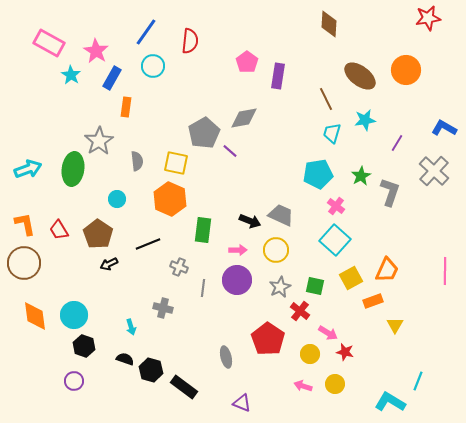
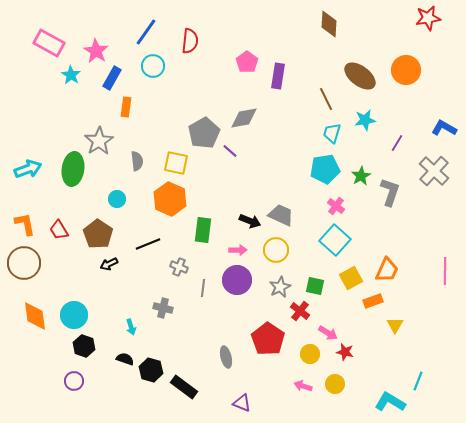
cyan pentagon at (318, 174): moved 7 px right, 5 px up
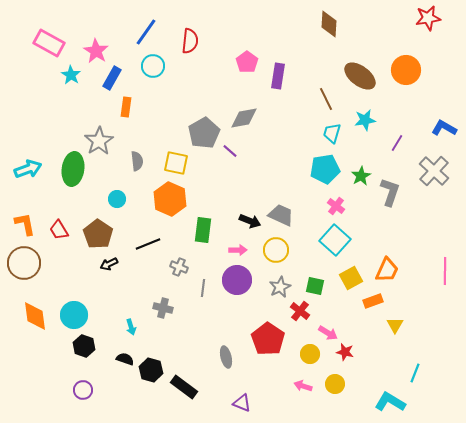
purple circle at (74, 381): moved 9 px right, 9 px down
cyan line at (418, 381): moved 3 px left, 8 px up
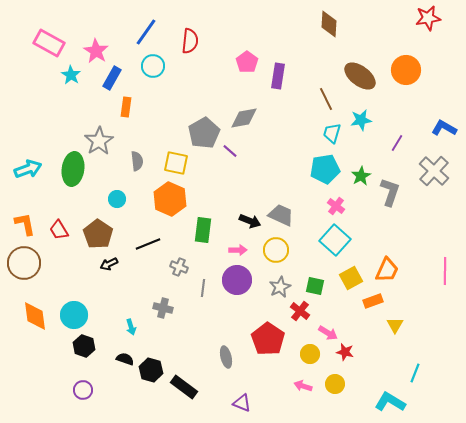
cyan star at (365, 120): moved 4 px left
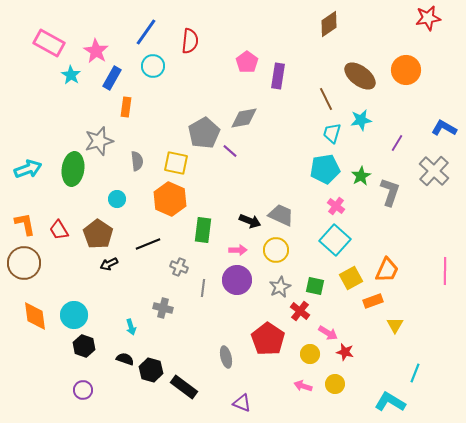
brown diamond at (329, 24): rotated 52 degrees clockwise
gray star at (99, 141): rotated 16 degrees clockwise
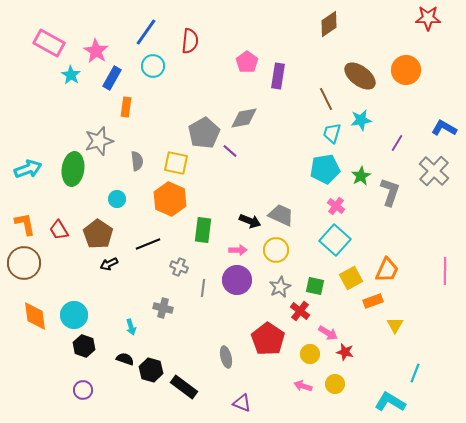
red star at (428, 18): rotated 10 degrees clockwise
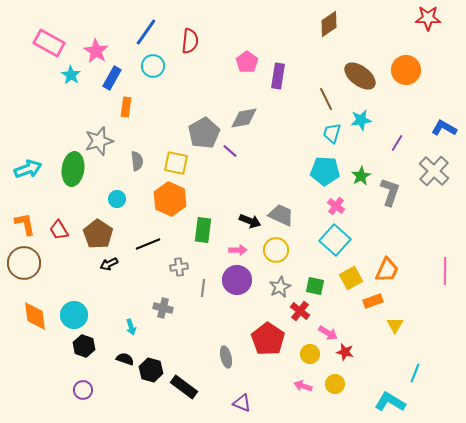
cyan pentagon at (325, 169): moved 2 px down; rotated 12 degrees clockwise
gray cross at (179, 267): rotated 30 degrees counterclockwise
